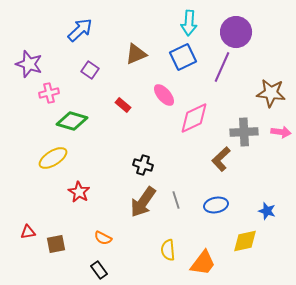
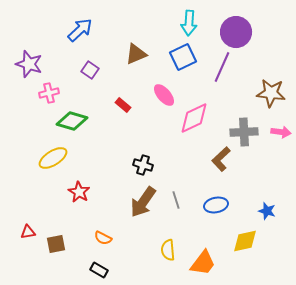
black rectangle: rotated 24 degrees counterclockwise
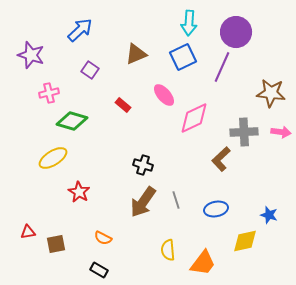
purple star: moved 2 px right, 9 px up
blue ellipse: moved 4 px down
blue star: moved 2 px right, 4 px down
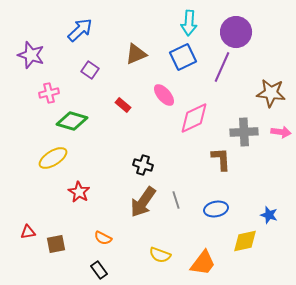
brown L-shape: rotated 130 degrees clockwise
yellow semicircle: moved 8 px left, 5 px down; rotated 65 degrees counterclockwise
black rectangle: rotated 24 degrees clockwise
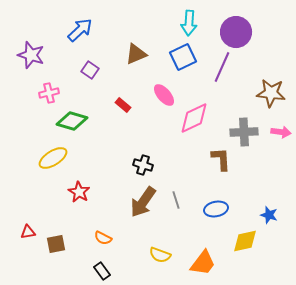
black rectangle: moved 3 px right, 1 px down
